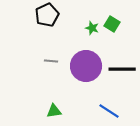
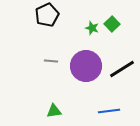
green square: rotated 14 degrees clockwise
black line: rotated 32 degrees counterclockwise
blue line: rotated 40 degrees counterclockwise
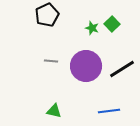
green triangle: rotated 21 degrees clockwise
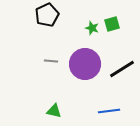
green square: rotated 28 degrees clockwise
purple circle: moved 1 px left, 2 px up
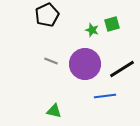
green star: moved 2 px down
gray line: rotated 16 degrees clockwise
blue line: moved 4 px left, 15 px up
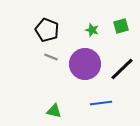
black pentagon: moved 15 px down; rotated 25 degrees counterclockwise
green square: moved 9 px right, 2 px down
gray line: moved 4 px up
black line: rotated 12 degrees counterclockwise
blue line: moved 4 px left, 7 px down
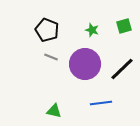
green square: moved 3 px right
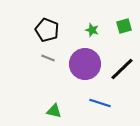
gray line: moved 3 px left, 1 px down
blue line: moved 1 px left; rotated 25 degrees clockwise
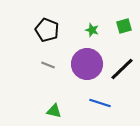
gray line: moved 7 px down
purple circle: moved 2 px right
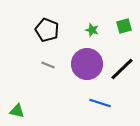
green triangle: moved 37 px left
